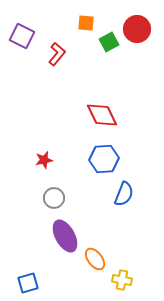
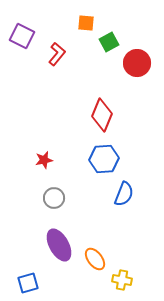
red circle: moved 34 px down
red diamond: rotated 48 degrees clockwise
purple ellipse: moved 6 px left, 9 px down
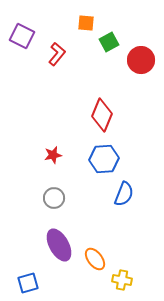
red circle: moved 4 px right, 3 px up
red star: moved 9 px right, 5 px up
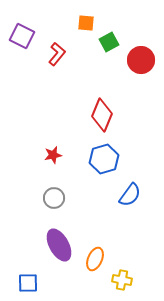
blue hexagon: rotated 12 degrees counterclockwise
blue semicircle: moved 6 px right, 1 px down; rotated 15 degrees clockwise
orange ellipse: rotated 60 degrees clockwise
blue square: rotated 15 degrees clockwise
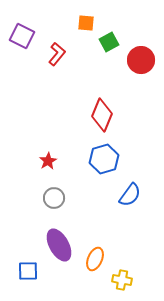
red star: moved 5 px left, 6 px down; rotated 18 degrees counterclockwise
blue square: moved 12 px up
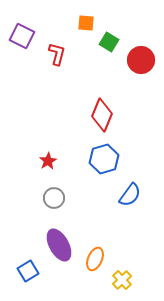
green square: rotated 30 degrees counterclockwise
red L-shape: rotated 25 degrees counterclockwise
blue square: rotated 30 degrees counterclockwise
yellow cross: rotated 36 degrees clockwise
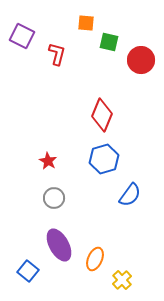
green square: rotated 18 degrees counterclockwise
red star: rotated 12 degrees counterclockwise
blue square: rotated 20 degrees counterclockwise
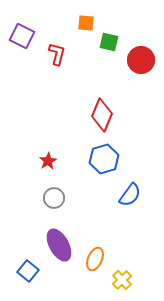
red star: rotated 12 degrees clockwise
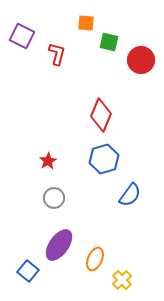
red diamond: moved 1 px left
purple ellipse: rotated 64 degrees clockwise
